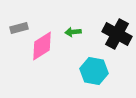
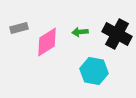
green arrow: moved 7 px right
pink diamond: moved 5 px right, 4 px up
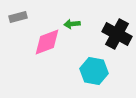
gray rectangle: moved 1 px left, 11 px up
green arrow: moved 8 px left, 8 px up
pink diamond: rotated 12 degrees clockwise
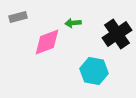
green arrow: moved 1 px right, 1 px up
black cross: rotated 28 degrees clockwise
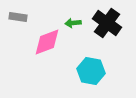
gray rectangle: rotated 24 degrees clockwise
black cross: moved 10 px left, 11 px up; rotated 20 degrees counterclockwise
cyan hexagon: moved 3 px left
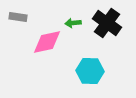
pink diamond: rotated 8 degrees clockwise
cyan hexagon: moved 1 px left; rotated 8 degrees counterclockwise
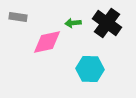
cyan hexagon: moved 2 px up
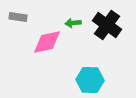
black cross: moved 2 px down
cyan hexagon: moved 11 px down
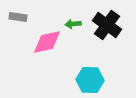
green arrow: moved 1 px down
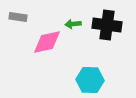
black cross: rotated 28 degrees counterclockwise
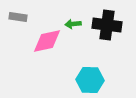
pink diamond: moved 1 px up
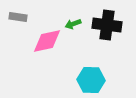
green arrow: rotated 14 degrees counterclockwise
cyan hexagon: moved 1 px right
